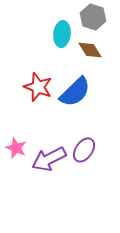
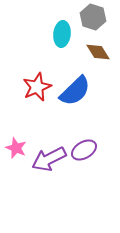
brown diamond: moved 8 px right, 2 px down
red star: moved 1 px left; rotated 28 degrees clockwise
blue semicircle: moved 1 px up
purple ellipse: rotated 25 degrees clockwise
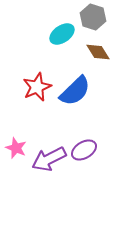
cyan ellipse: rotated 50 degrees clockwise
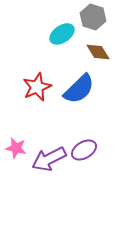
blue semicircle: moved 4 px right, 2 px up
pink star: rotated 10 degrees counterclockwise
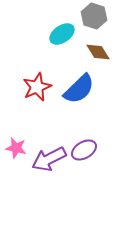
gray hexagon: moved 1 px right, 1 px up
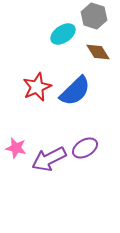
cyan ellipse: moved 1 px right
blue semicircle: moved 4 px left, 2 px down
purple ellipse: moved 1 px right, 2 px up
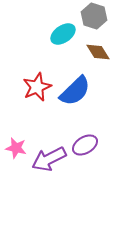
purple ellipse: moved 3 px up
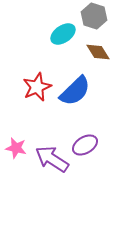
purple arrow: moved 3 px right; rotated 60 degrees clockwise
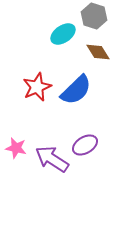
blue semicircle: moved 1 px right, 1 px up
